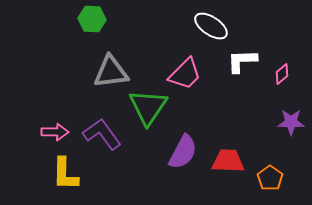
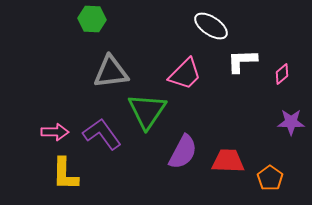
green triangle: moved 1 px left, 4 px down
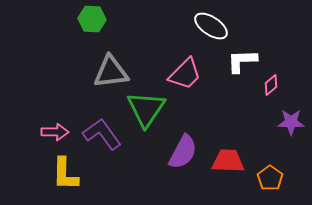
pink diamond: moved 11 px left, 11 px down
green triangle: moved 1 px left, 2 px up
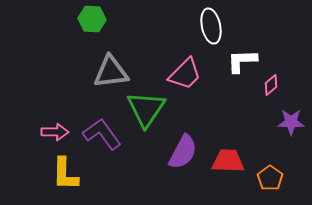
white ellipse: rotated 44 degrees clockwise
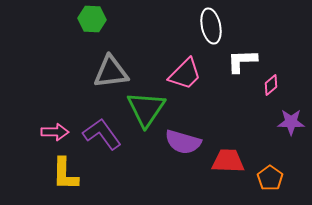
purple semicircle: moved 10 px up; rotated 78 degrees clockwise
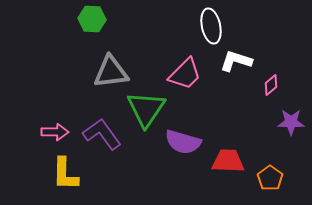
white L-shape: moved 6 px left; rotated 20 degrees clockwise
